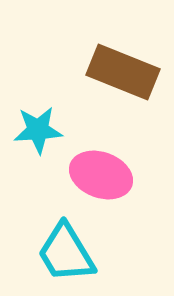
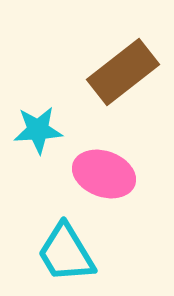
brown rectangle: rotated 60 degrees counterclockwise
pink ellipse: moved 3 px right, 1 px up
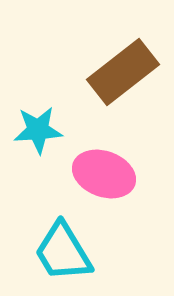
cyan trapezoid: moved 3 px left, 1 px up
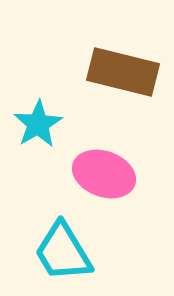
brown rectangle: rotated 52 degrees clockwise
cyan star: moved 6 px up; rotated 27 degrees counterclockwise
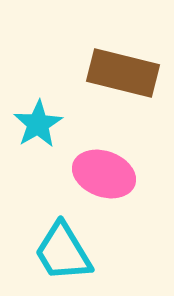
brown rectangle: moved 1 px down
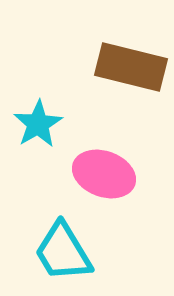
brown rectangle: moved 8 px right, 6 px up
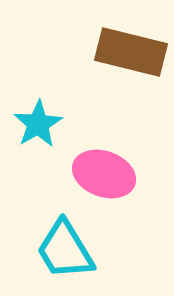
brown rectangle: moved 15 px up
cyan trapezoid: moved 2 px right, 2 px up
